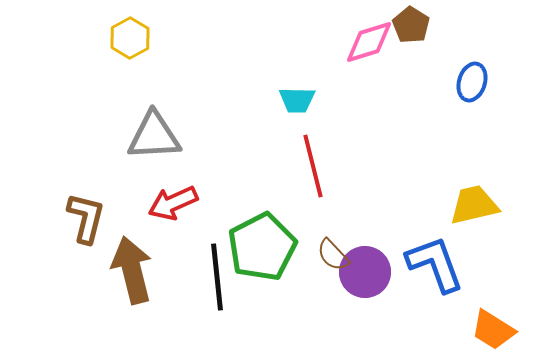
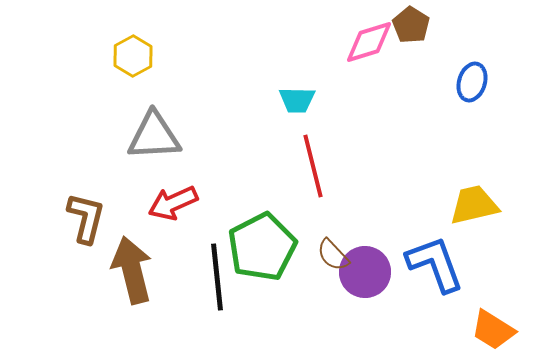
yellow hexagon: moved 3 px right, 18 px down
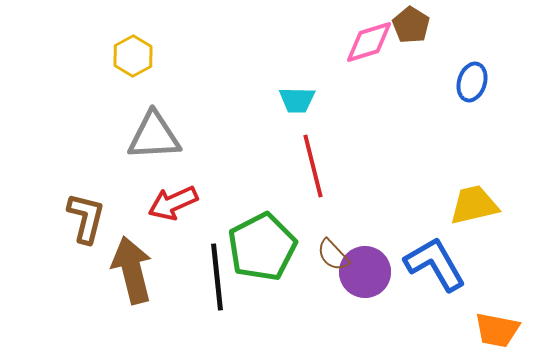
blue L-shape: rotated 10 degrees counterclockwise
orange trapezoid: moved 4 px right; rotated 21 degrees counterclockwise
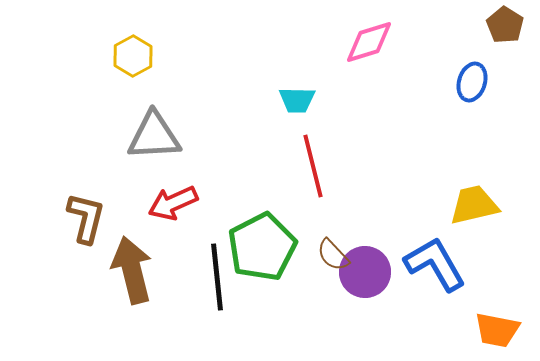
brown pentagon: moved 94 px right
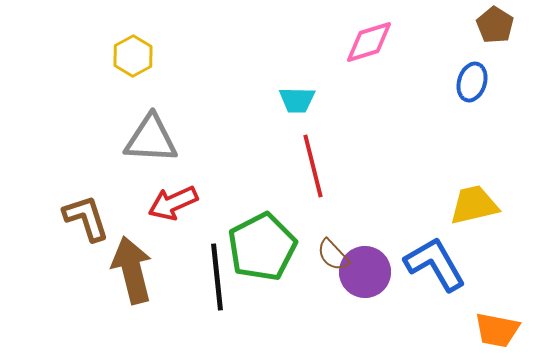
brown pentagon: moved 10 px left
gray triangle: moved 3 px left, 3 px down; rotated 6 degrees clockwise
brown L-shape: rotated 32 degrees counterclockwise
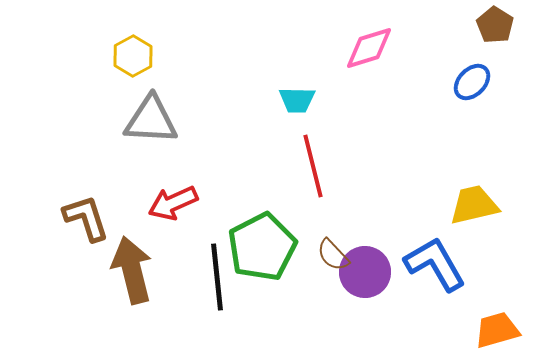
pink diamond: moved 6 px down
blue ellipse: rotated 27 degrees clockwise
gray triangle: moved 19 px up
orange trapezoid: rotated 153 degrees clockwise
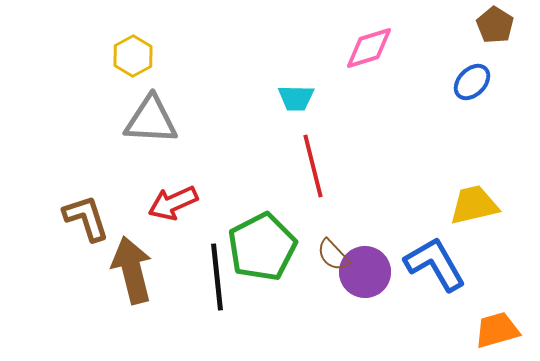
cyan trapezoid: moved 1 px left, 2 px up
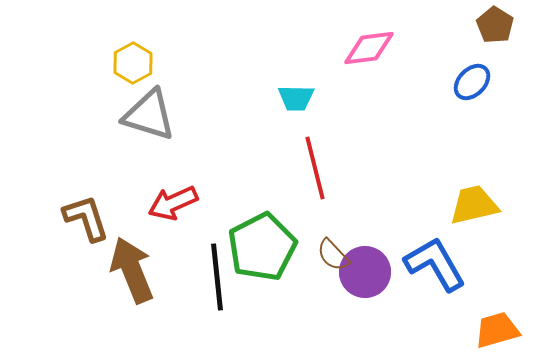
pink diamond: rotated 10 degrees clockwise
yellow hexagon: moved 7 px down
gray triangle: moved 2 px left, 5 px up; rotated 14 degrees clockwise
red line: moved 2 px right, 2 px down
brown arrow: rotated 8 degrees counterclockwise
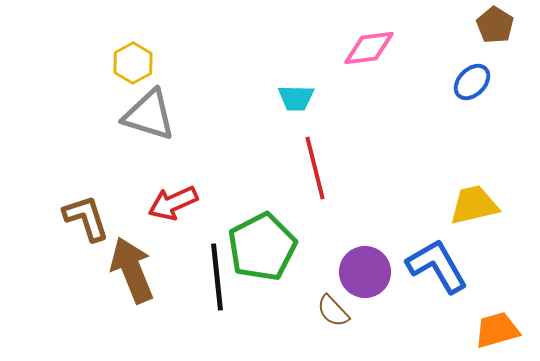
brown semicircle: moved 56 px down
blue L-shape: moved 2 px right, 2 px down
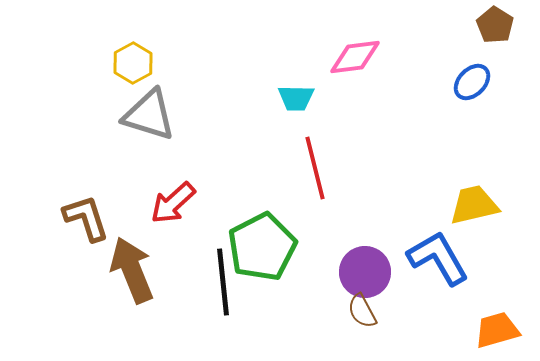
pink diamond: moved 14 px left, 9 px down
red arrow: rotated 18 degrees counterclockwise
blue L-shape: moved 1 px right, 8 px up
black line: moved 6 px right, 5 px down
brown semicircle: moved 29 px right; rotated 15 degrees clockwise
